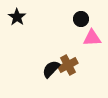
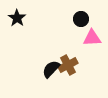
black star: moved 1 px down
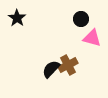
pink triangle: rotated 18 degrees clockwise
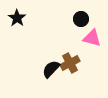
brown cross: moved 2 px right, 2 px up
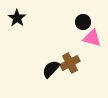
black circle: moved 2 px right, 3 px down
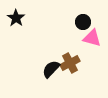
black star: moved 1 px left
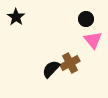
black star: moved 1 px up
black circle: moved 3 px right, 3 px up
pink triangle: moved 1 px right, 2 px down; rotated 36 degrees clockwise
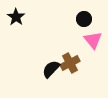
black circle: moved 2 px left
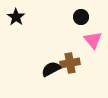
black circle: moved 3 px left, 2 px up
brown cross: rotated 18 degrees clockwise
black semicircle: rotated 18 degrees clockwise
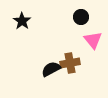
black star: moved 6 px right, 4 px down
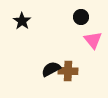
brown cross: moved 2 px left, 8 px down; rotated 12 degrees clockwise
